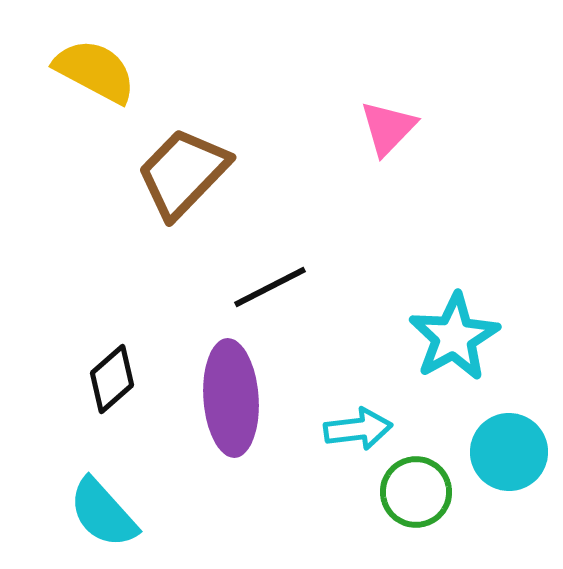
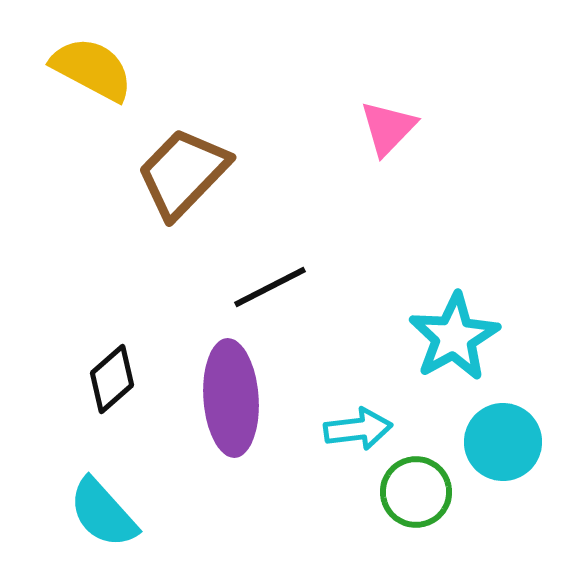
yellow semicircle: moved 3 px left, 2 px up
cyan circle: moved 6 px left, 10 px up
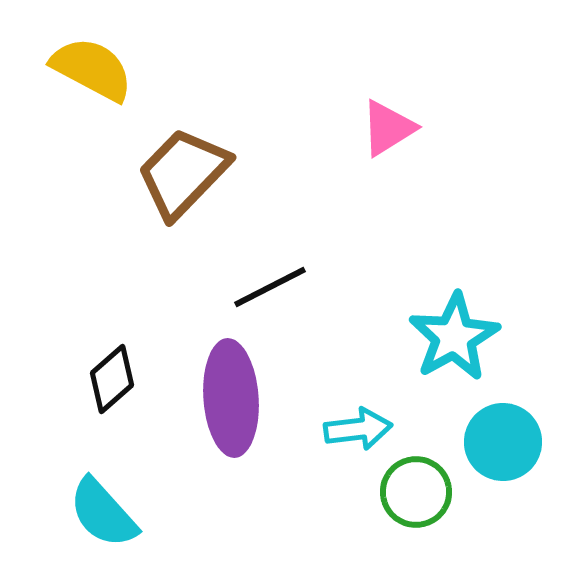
pink triangle: rotated 14 degrees clockwise
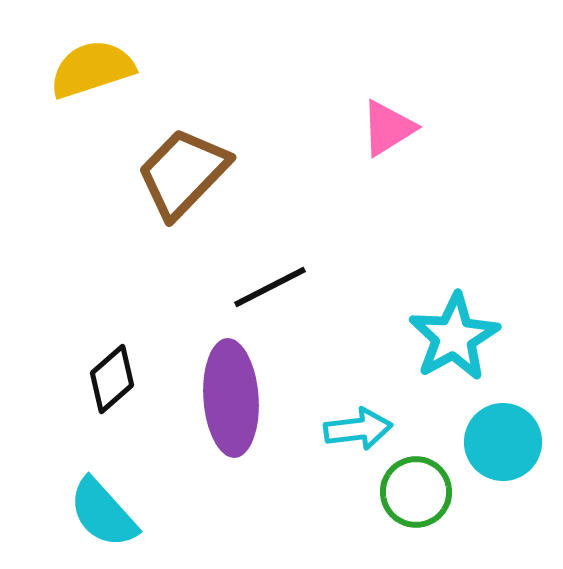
yellow semicircle: rotated 46 degrees counterclockwise
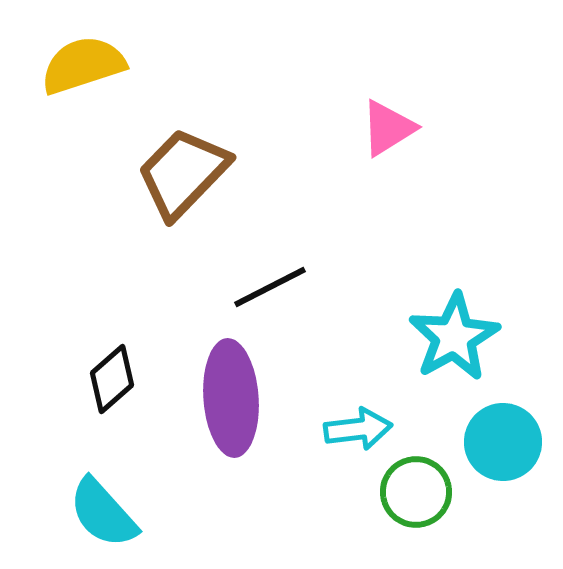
yellow semicircle: moved 9 px left, 4 px up
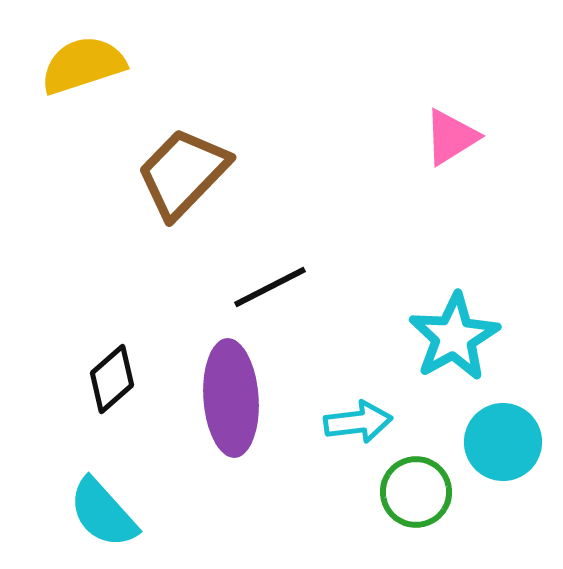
pink triangle: moved 63 px right, 9 px down
cyan arrow: moved 7 px up
